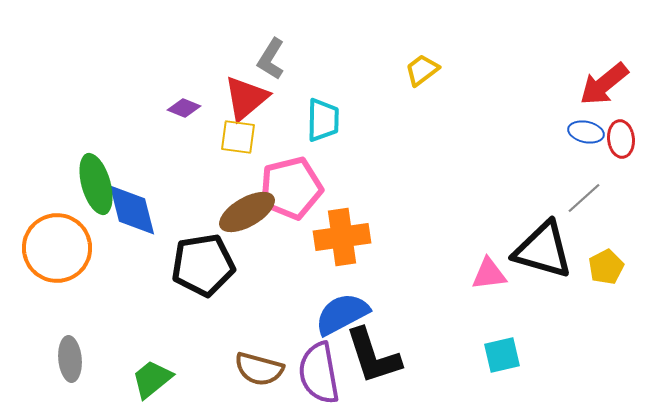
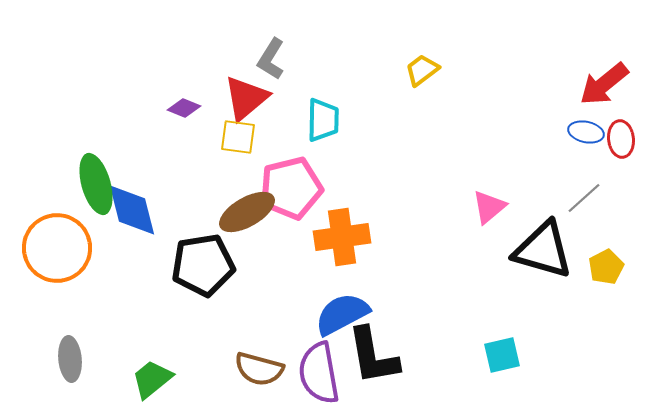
pink triangle: moved 67 px up; rotated 33 degrees counterclockwise
black L-shape: rotated 8 degrees clockwise
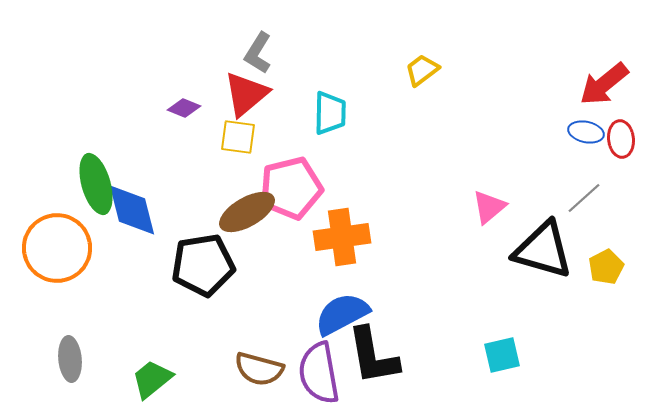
gray L-shape: moved 13 px left, 6 px up
red triangle: moved 4 px up
cyan trapezoid: moved 7 px right, 7 px up
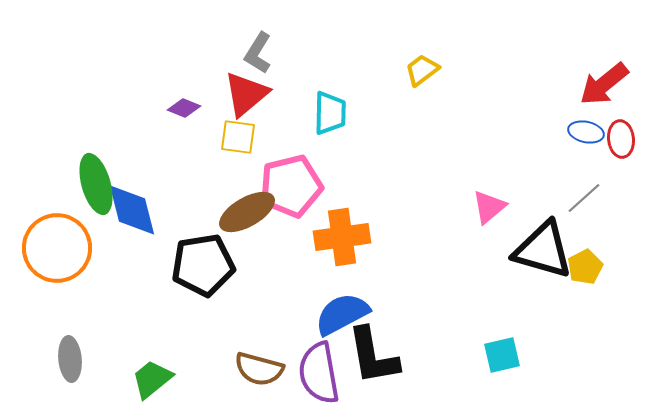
pink pentagon: moved 2 px up
yellow pentagon: moved 21 px left
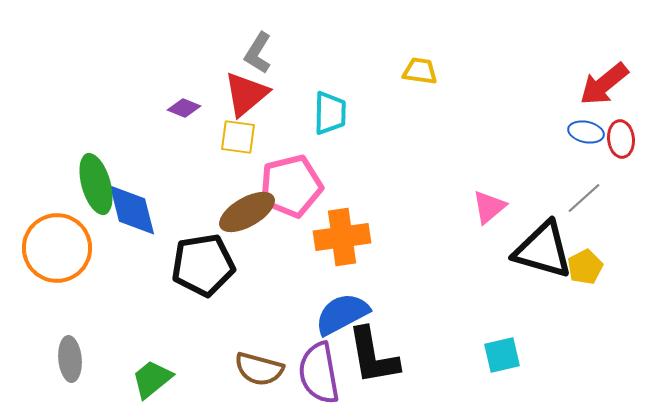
yellow trapezoid: moved 2 px left, 1 px down; rotated 45 degrees clockwise
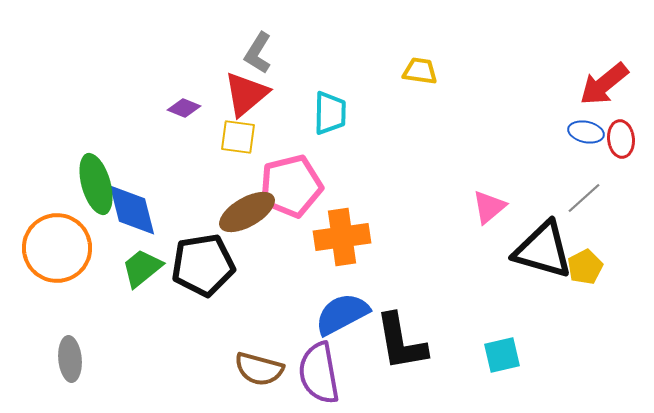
black L-shape: moved 28 px right, 14 px up
green trapezoid: moved 10 px left, 111 px up
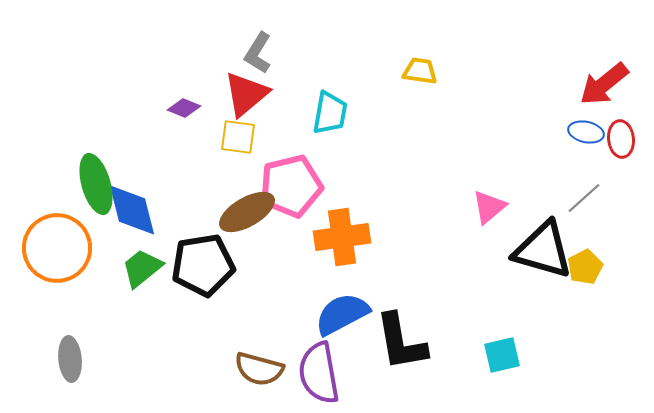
cyan trapezoid: rotated 9 degrees clockwise
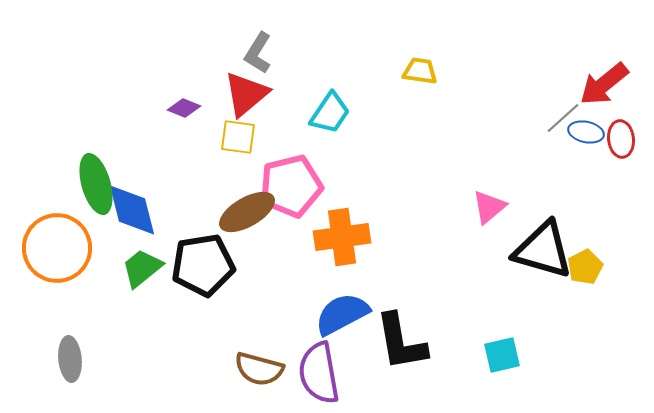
cyan trapezoid: rotated 24 degrees clockwise
gray line: moved 21 px left, 80 px up
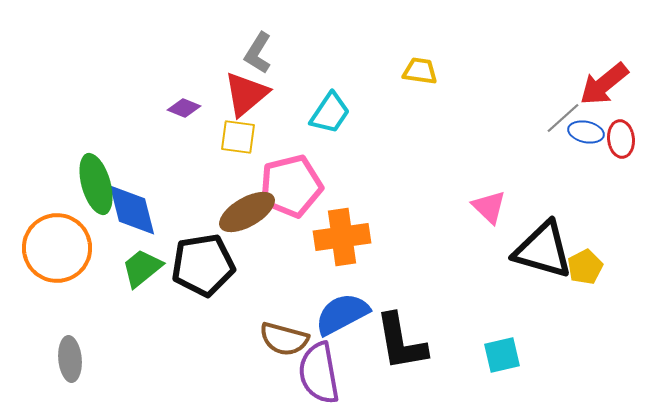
pink triangle: rotated 36 degrees counterclockwise
brown semicircle: moved 25 px right, 30 px up
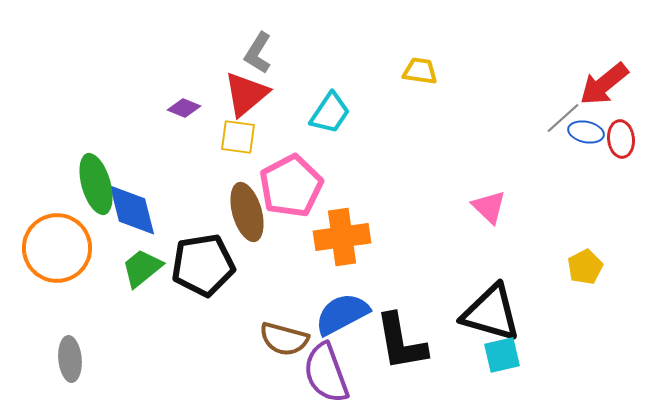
pink pentagon: rotated 14 degrees counterclockwise
brown ellipse: rotated 76 degrees counterclockwise
black triangle: moved 52 px left, 63 px down
purple semicircle: moved 7 px right; rotated 10 degrees counterclockwise
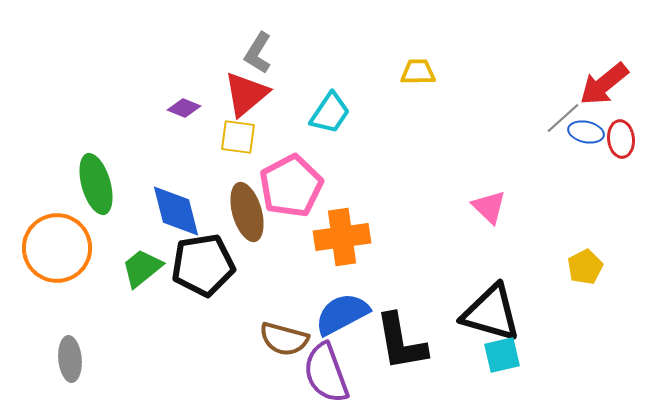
yellow trapezoid: moved 2 px left, 1 px down; rotated 9 degrees counterclockwise
blue diamond: moved 44 px right, 1 px down
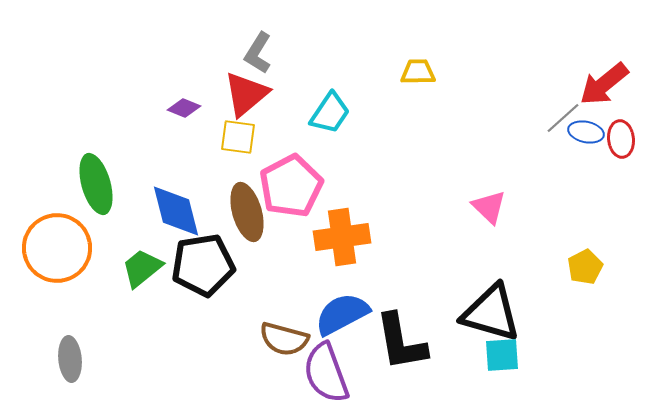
cyan square: rotated 9 degrees clockwise
